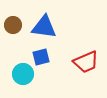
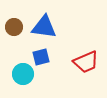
brown circle: moved 1 px right, 2 px down
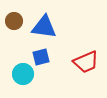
brown circle: moved 6 px up
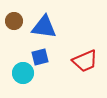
blue square: moved 1 px left
red trapezoid: moved 1 px left, 1 px up
cyan circle: moved 1 px up
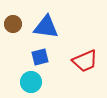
brown circle: moved 1 px left, 3 px down
blue triangle: moved 2 px right
cyan circle: moved 8 px right, 9 px down
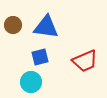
brown circle: moved 1 px down
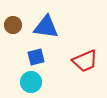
blue square: moved 4 px left
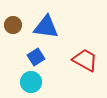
blue square: rotated 18 degrees counterclockwise
red trapezoid: moved 1 px up; rotated 128 degrees counterclockwise
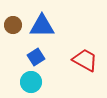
blue triangle: moved 4 px left, 1 px up; rotated 8 degrees counterclockwise
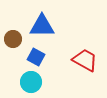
brown circle: moved 14 px down
blue square: rotated 30 degrees counterclockwise
